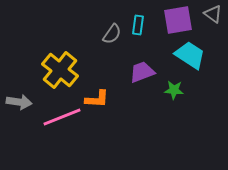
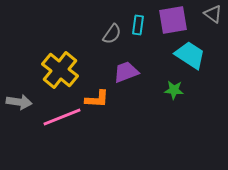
purple square: moved 5 px left
purple trapezoid: moved 16 px left
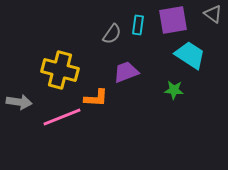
yellow cross: rotated 24 degrees counterclockwise
orange L-shape: moved 1 px left, 1 px up
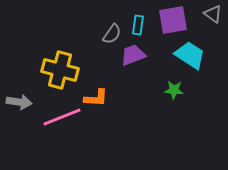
purple trapezoid: moved 7 px right, 17 px up
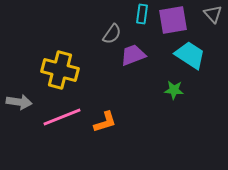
gray triangle: rotated 12 degrees clockwise
cyan rectangle: moved 4 px right, 11 px up
orange L-shape: moved 9 px right, 24 px down; rotated 20 degrees counterclockwise
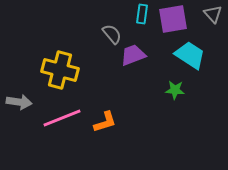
purple square: moved 1 px up
gray semicircle: rotated 75 degrees counterclockwise
green star: moved 1 px right
pink line: moved 1 px down
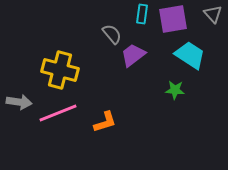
purple trapezoid: rotated 16 degrees counterclockwise
pink line: moved 4 px left, 5 px up
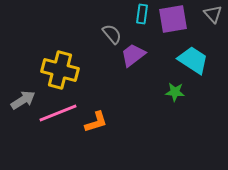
cyan trapezoid: moved 3 px right, 5 px down
green star: moved 2 px down
gray arrow: moved 4 px right, 2 px up; rotated 40 degrees counterclockwise
orange L-shape: moved 9 px left
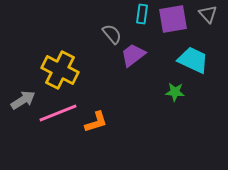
gray triangle: moved 5 px left
cyan trapezoid: rotated 8 degrees counterclockwise
yellow cross: rotated 12 degrees clockwise
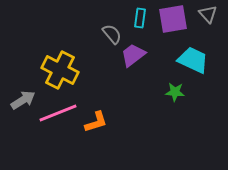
cyan rectangle: moved 2 px left, 4 px down
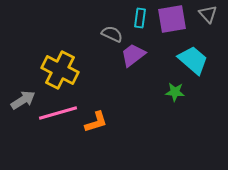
purple square: moved 1 px left
gray semicircle: rotated 25 degrees counterclockwise
cyan trapezoid: rotated 16 degrees clockwise
pink line: rotated 6 degrees clockwise
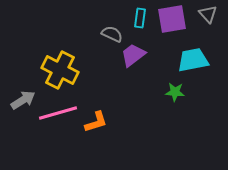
cyan trapezoid: rotated 52 degrees counterclockwise
